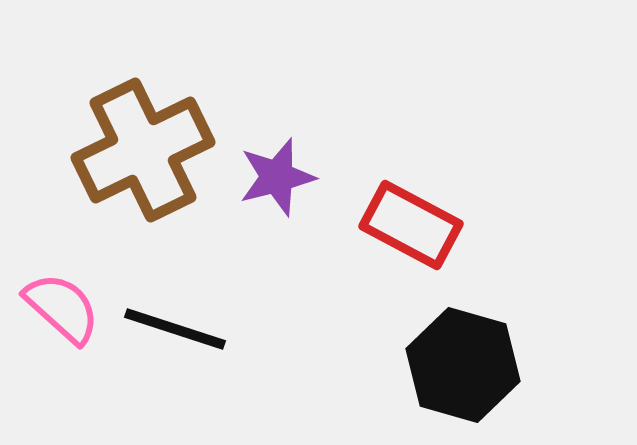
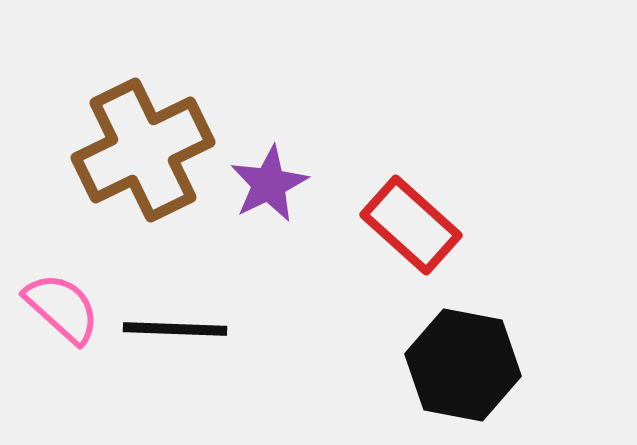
purple star: moved 8 px left, 7 px down; rotated 12 degrees counterclockwise
red rectangle: rotated 14 degrees clockwise
black line: rotated 16 degrees counterclockwise
black hexagon: rotated 5 degrees counterclockwise
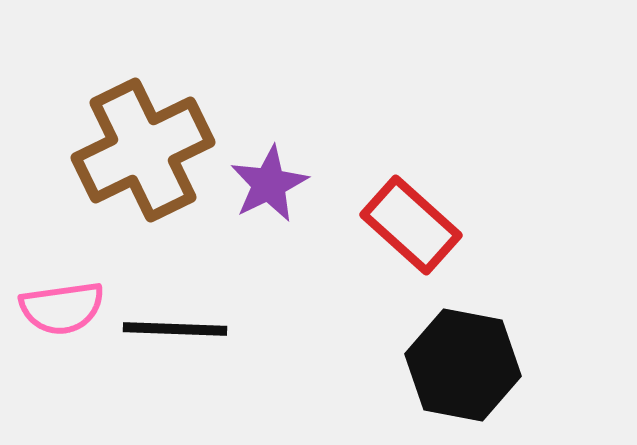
pink semicircle: rotated 130 degrees clockwise
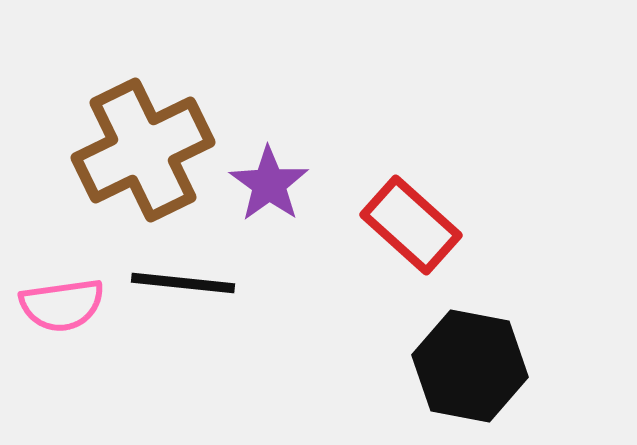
purple star: rotated 10 degrees counterclockwise
pink semicircle: moved 3 px up
black line: moved 8 px right, 46 px up; rotated 4 degrees clockwise
black hexagon: moved 7 px right, 1 px down
